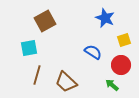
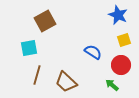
blue star: moved 13 px right, 3 px up
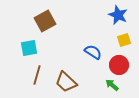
red circle: moved 2 px left
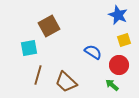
brown square: moved 4 px right, 5 px down
brown line: moved 1 px right
